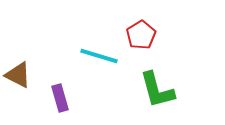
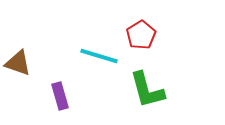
brown triangle: moved 12 px up; rotated 8 degrees counterclockwise
green L-shape: moved 10 px left
purple rectangle: moved 2 px up
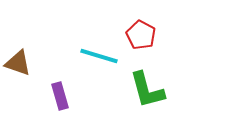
red pentagon: rotated 12 degrees counterclockwise
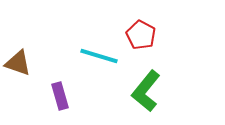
green L-shape: moved 1 px left, 1 px down; rotated 54 degrees clockwise
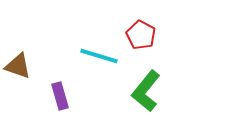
brown triangle: moved 3 px down
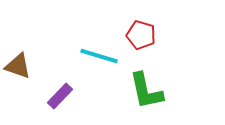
red pentagon: rotated 12 degrees counterclockwise
green L-shape: rotated 51 degrees counterclockwise
purple rectangle: rotated 60 degrees clockwise
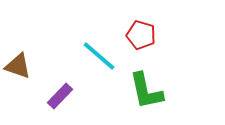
cyan line: rotated 24 degrees clockwise
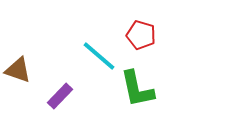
brown triangle: moved 4 px down
green L-shape: moved 9 px left, 2 px up
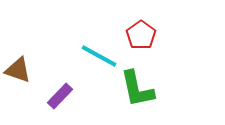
red pentagon: rotated 20 degrees clockwise
cyan line: rotated 12 degrees counterclockwise
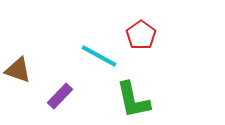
green L-shape: moved 4 px left, 11 px down
